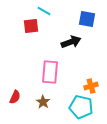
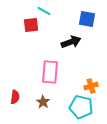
red square: moved 1 px up
red semicircle: rotated 16 degrees counterclockwise
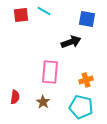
red square: moved 10 px left, 10 px up
orange cross: moved 5 px left, 6 px up
